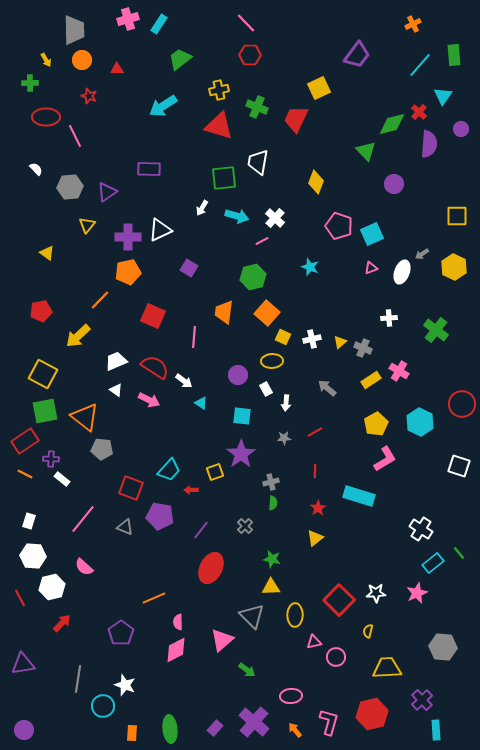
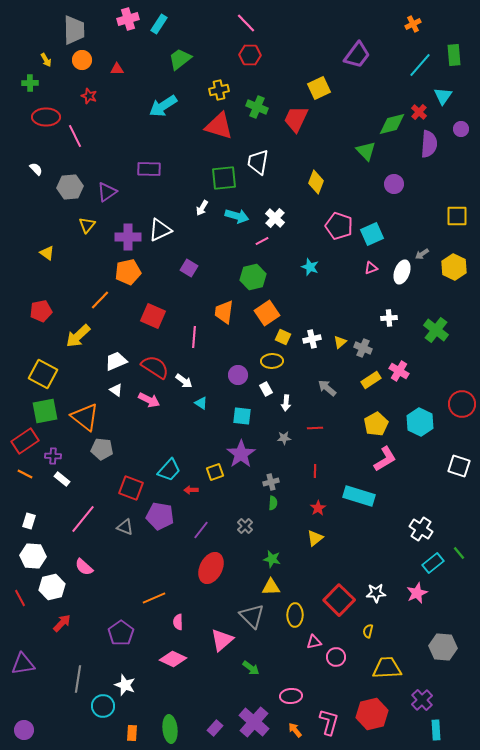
orange square at (267, 313): rotated 15 degrees clockwise
red line at (315, 432): moved 4 px up; rotated 28 degrees clockwise
purple cross at (51, 459): moved 2 px right, 3 px up
pink diamond at (176, 650): moved 3 px left, 9 px down; rotated 52 degrees clockwise
green arrow at (247, 670): moved 4 px right, 2 px up
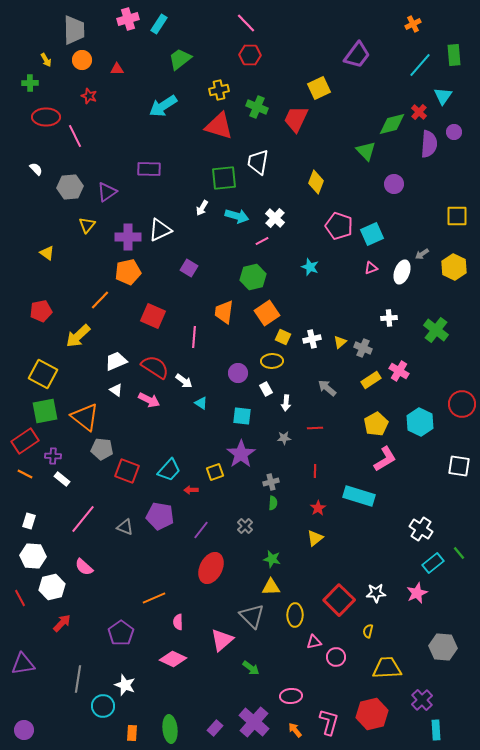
purple circle at (461, 129): moved 7 px left, 3 px down
purple circle at (238, 375): moved 2 px up
white square at (459, 466): rotated 10 degrees counterclockwise
red square at (131, 488): moved 4 px left, 17 px up
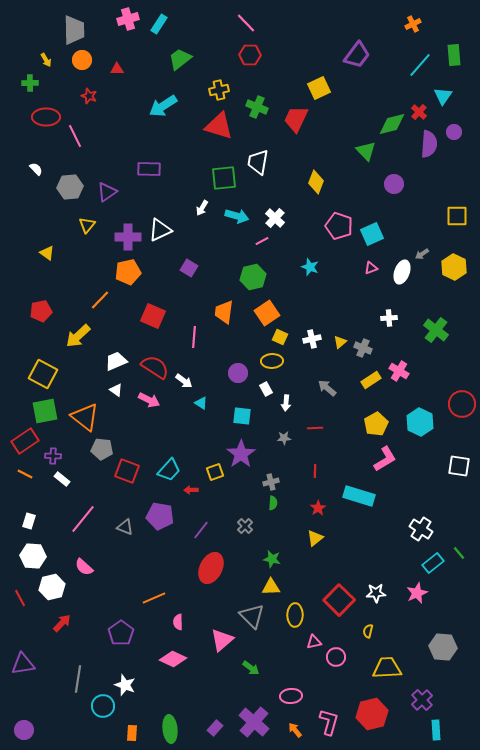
yellow square at (283, 337): moved 3 px left
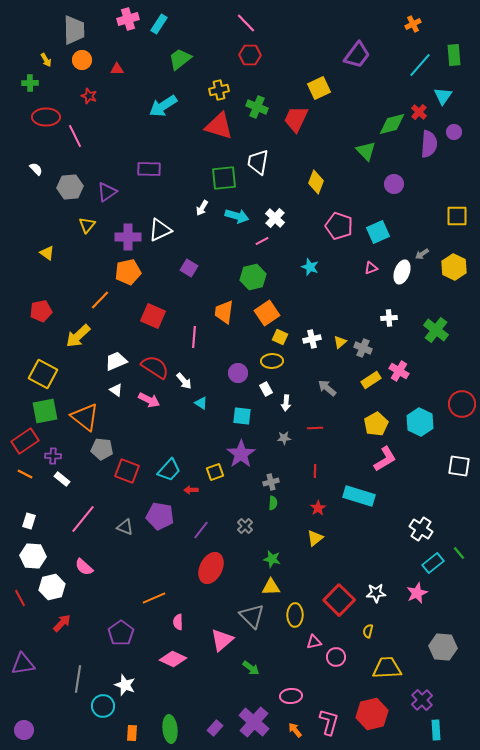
cyan square at (372, 234): moved 6 px right, 2 px up
white arrow at (184, 381): rotated 12 degrees clockwise
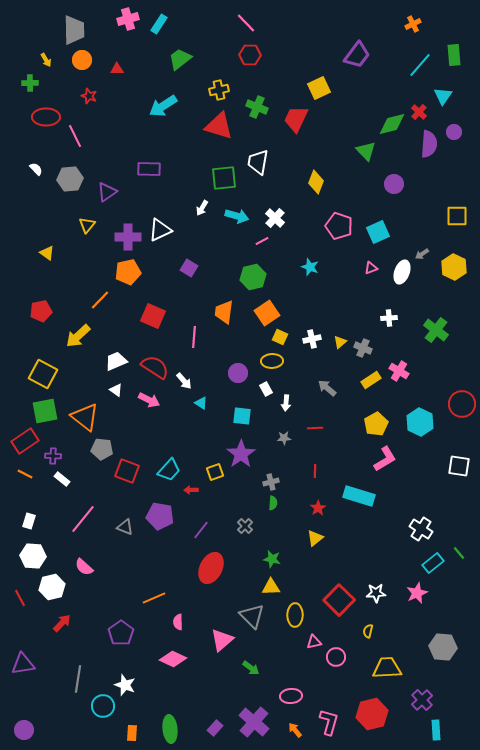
gray hexagon at (70, 187): moved 8 px up
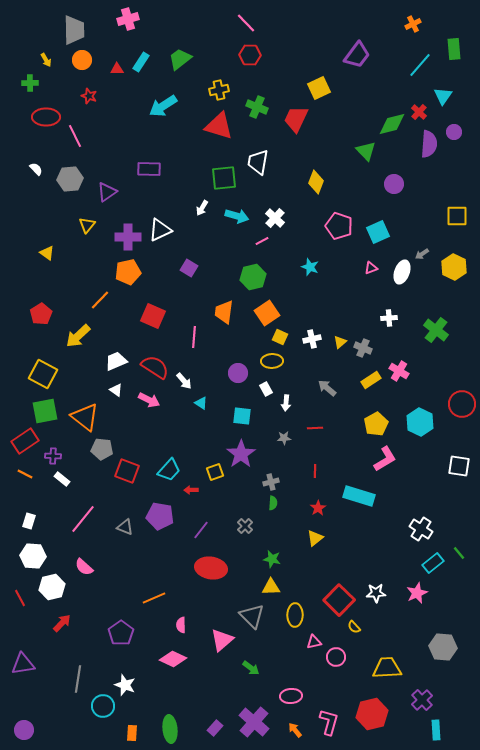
cyan rectangle at (159, 24): moved 18 px left, 38 px down
green rectangle at (454, 55): moved 6 px up
red pentagon at (41, 311): moved 3 px down; rotated 20 degrees counterclockwise
red ellipse at (211, 568): rotated 72 degrees clockwise
pink semicircle at (178, 622): moved 3 px right, 3 px down
yellow semicircle at (368, 631): moved 14 px left, 4 px up; rotated 56 degrees counterclockwise
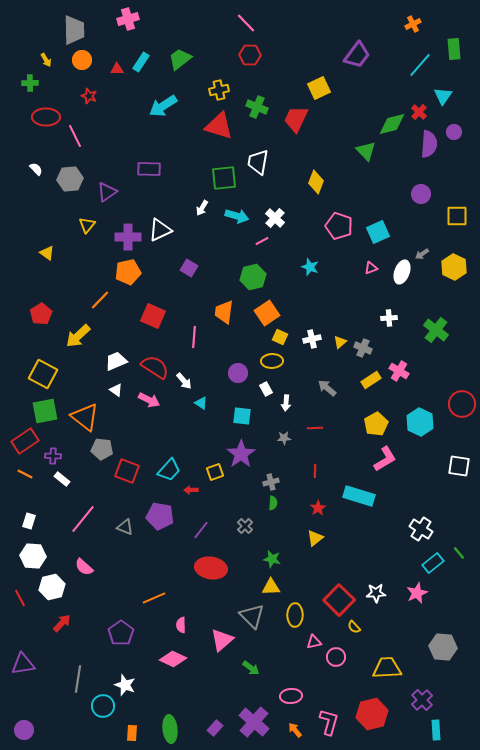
purple circle at (394, 184): moved 27 px right, 10 px down
